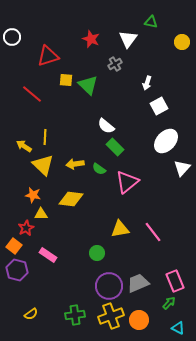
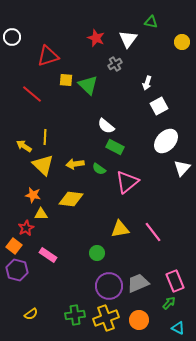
red star at (91, 39): moved 5 px right, 1 px up
green rectangle at (115, 147): rotated 18 degrees counterclockwise
yellow cross at (111, 316): moved 5 px left, 2 px down
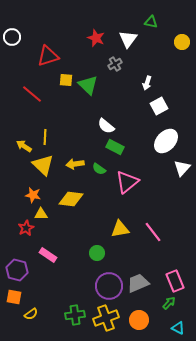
orange square at (14, 246): moved 51 px down; rotated 28 degrees counterclockwise
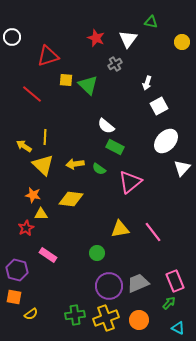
pink triangle at (127, 182): moved 3 px right
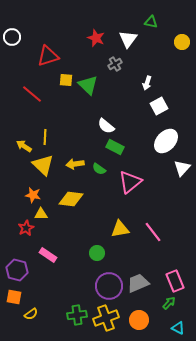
green cross at (75, 315): moved 2 px right
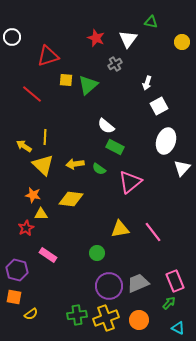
green triangle at (88, 85): rotated 35 degrees clockwise
white ellipse at (166, 141): rotated 25 degrees counterclockwise
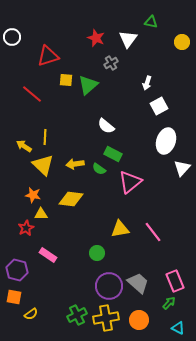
gray cross at (115, 64): moved 4 px left, 1 px up
green rectangle at (115, 147): moved 2 px left, 7 px down
gray trapezoid at (138, 283): rotated 65 degrees clockwise
green cross at (77, 315): rotated 18 degrees counterclockwise
yellow cross at (106, 318): rotated 10 degrees clockwise
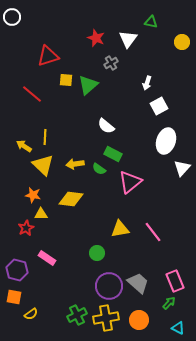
white circle at (12, 37): moved 20 px up
pink rectangle at (48, 255): moved 1 px left, 3 px down
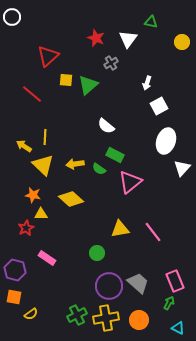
red triangle at (48, 56): rotated 25 degrees counterclockwise
green rectangle at (113, 154): moved 2 px right, 1 px down
yellow diamond at (71, 199): rotated 35 degrees clockwise
purple hexagon at (17, 270): moved 2 px left
green arrow at (169, 303): rotated 16 degrees counterclockwise
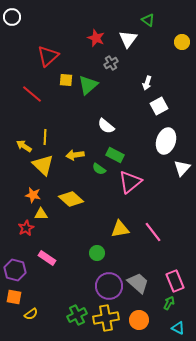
green triangle at (151, 22): moved 3 px left, 2 px up; rotated 24 degrees clockwise
yellow arrow at (75, 164): moved 9 px up
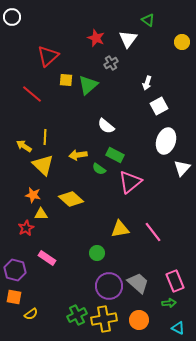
yellow arrow at (75, 155): moved 3 px right
green arrow at (169, 303): rotated 56 degrees clockwise
yellow cross at (106, 318): moved 2 px left, 1 px down
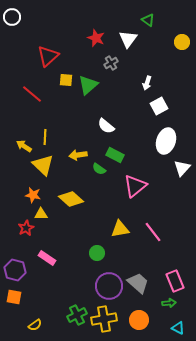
pink triangle at (130, 182): moved 5 px right, 4 px down
yellow semicircle at (31, 314): moved 4 px right, 11 px down
